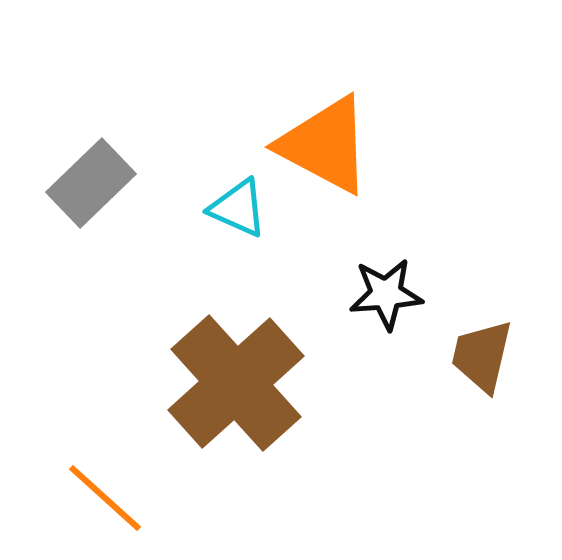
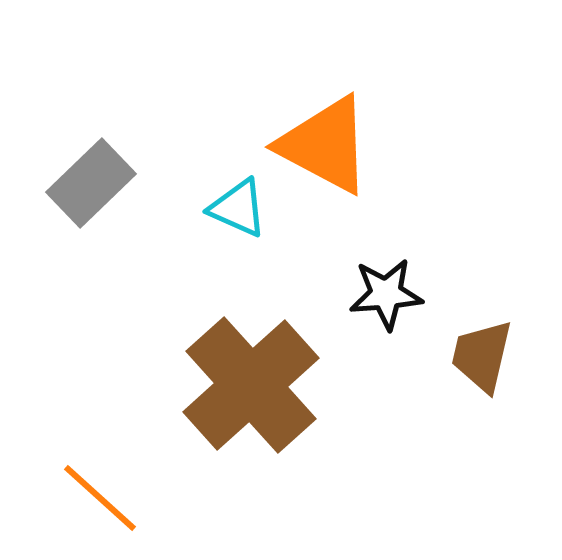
brown cross: moved 15 px right, 2 px down
orange line: moved 5 px left
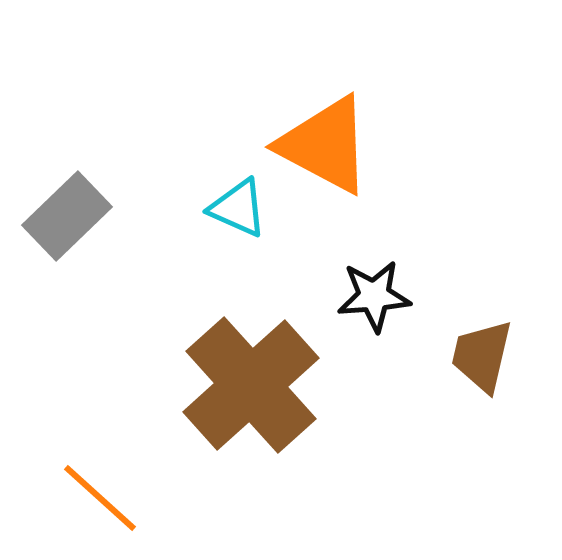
gray rectangle: moved 24 px left, 33 px down
black star: moved 12 px left, 2 px down
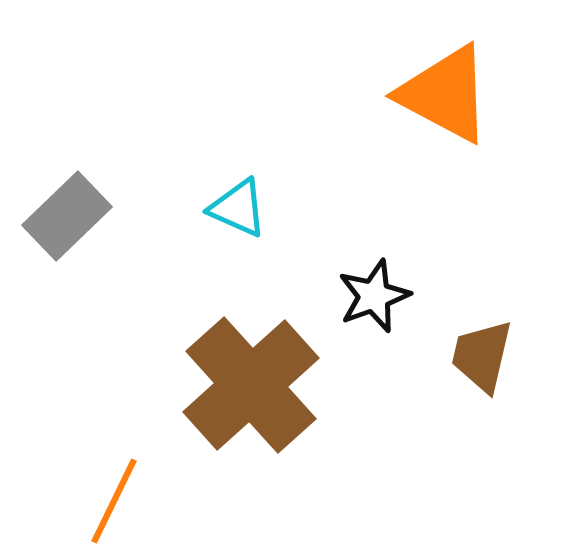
orange triangle: moved 120 px right, 51 px up
black star: rotated 16 degrees counterclockwise
orange line: moved 14 px right, 3 px down; rotated 74 degrees clockwise
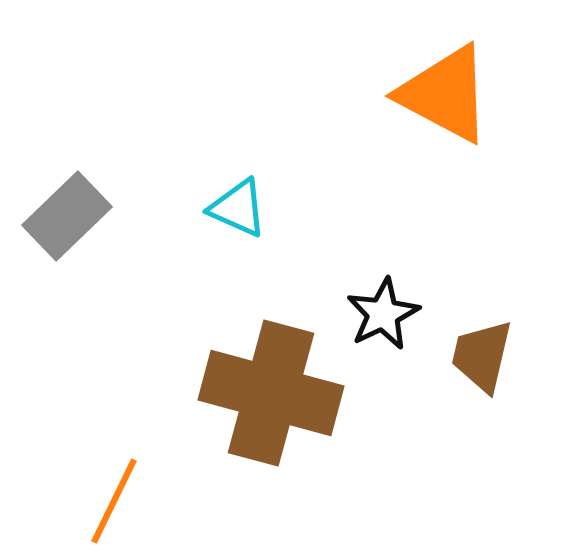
black star: moved 9 px right, 18 px down; rotated 6 degrees counterclockwise
brown cross: moved 20 px right, 8 px down; rotated 33 degrees counterclockwise
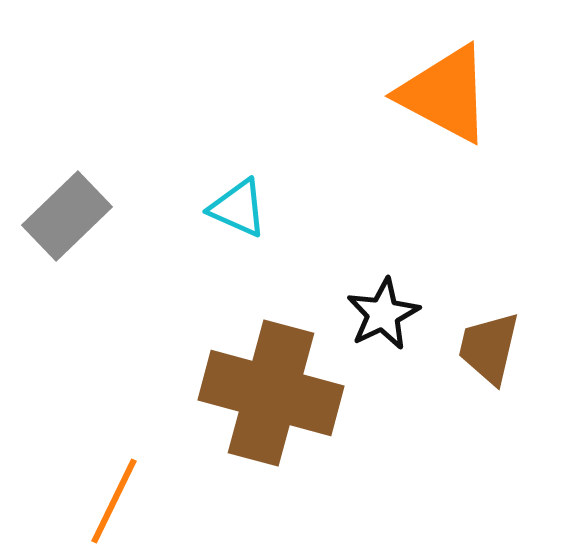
brown trapezoid: moved 7 px right, 8 px up
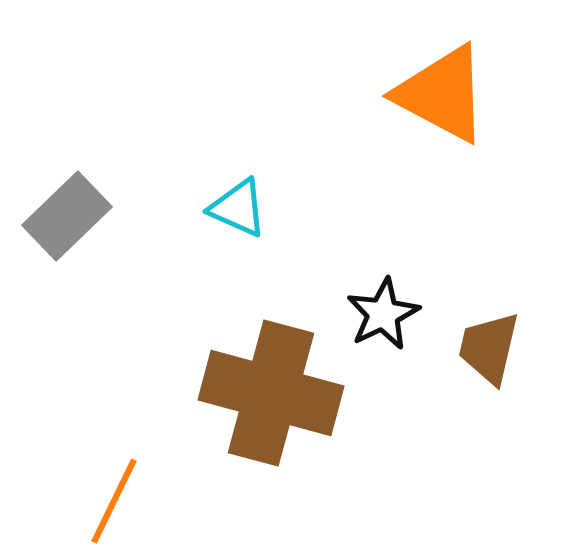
orange triangle: moved 3 px left
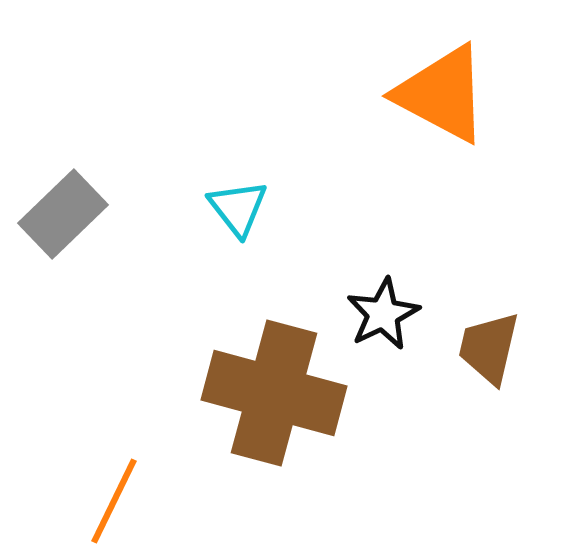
cyan triangle: rotated 28 degrees clockwise
gray rectangle: moved 4 px left, 2 px up
brown cross: moved 3 px right
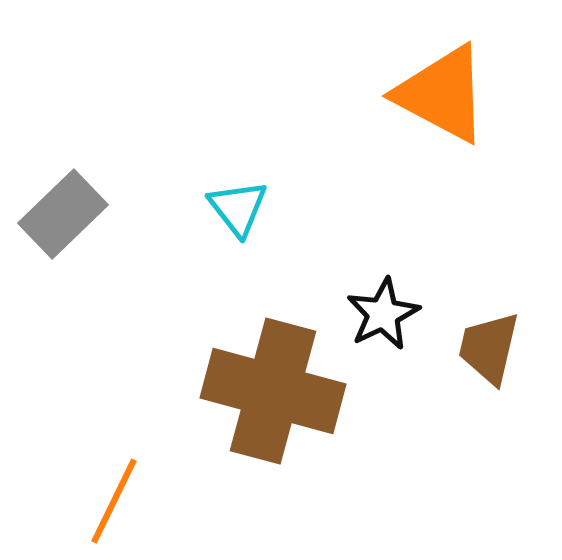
brown cross: moved 1 px left, 2 px up
